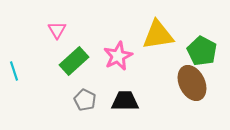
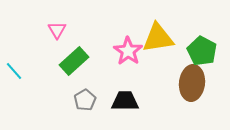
yellow triangle: moved 3 px down
pink star: moved 10 px right, 5 px up; rotated 12 degrees counterclockwise
cyan line: rotated 24 degrees counterclockwise
brown ellipse: rotated 32 degrees clockwise
gray pentagon: rotated 15 degrees clockwise
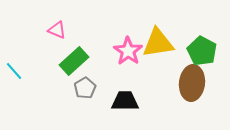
pink triangle: rotated 36 degrees counterclockwise
yellow triangle: moved 5 px down
gray pentagon: moved 12 px up
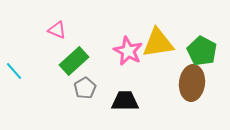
pink star: rotated 8 degrees counterclockwise
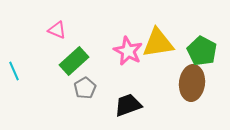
cyan line: rotated 18 degrees clockwise
black trapezoid: moved 3 px right, 4 px down; rotated 20 degrees counterclockwise
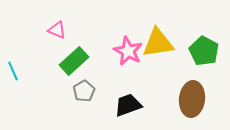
green pentagon: moved 2 px right
cyan line: moved 1 px left
brown ellipse: moved 16 px down
gray pentagon: moved 1 px left, 3 px down
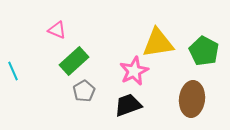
pink star: moved 6 px right, 20 px down; rotated 20 degrees clockwise
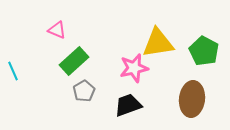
pink star: moved 3 px up; rotated 12 degrees clockwise
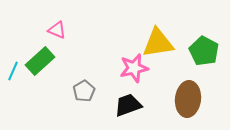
green rectangle: moved 34 px left
cyan line: rotated 48 degrees clockwise
brown ellipse: moved 4 px left
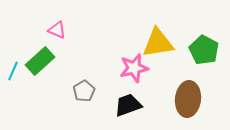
green pentagon: moved 1 px up
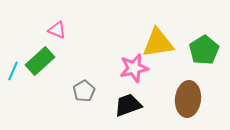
green pentagon: rotated 12 degrees clockwise
